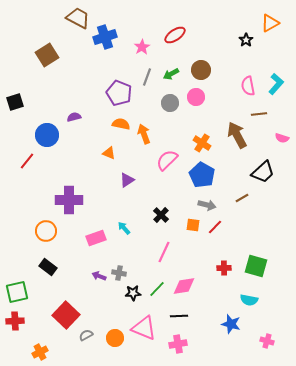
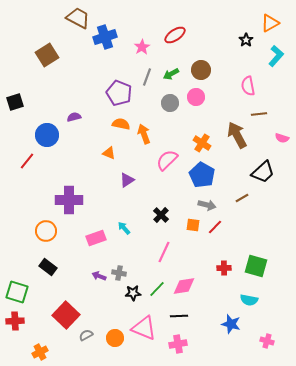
cyan L-shape at (276, 84): moved 28 px up
green square at (17, 292): rotated 30 degrees clockwise
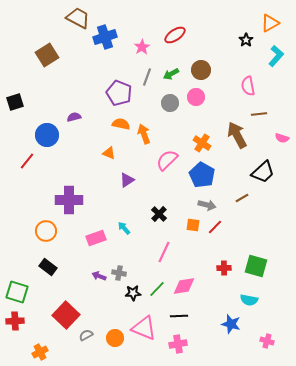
black cross at (161, 215): moved 2 px left, 1 px up
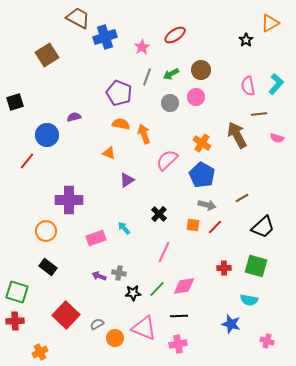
cyan L-shape at (276, 56): moved 28 px down
pink semicircle at (282, 138): moved 5 px left
black trapezoid at (263, 172): moved 55 px down
gray semicircle at (86, 335): moved 11 px right, 11 px up
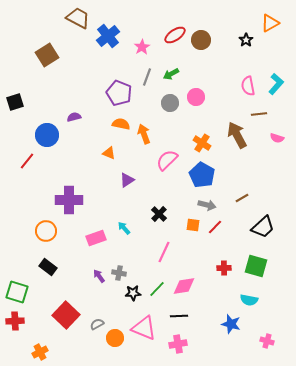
blue cross at (105, 37): moved 3 px right, 1 px up; rotated 20 degrees counterclockwise
brown circle at (201, 70): moved 30 px up
purple arrow at (99, 276): rotated 32 degrees clockwise
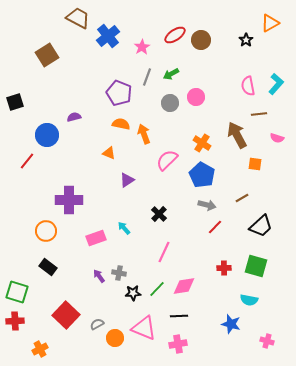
orange square at (193, 225): moved 62 px right, 61 px up
black trapezoid at (263, 227): moved 2 px left, 1 px up
orange cross at (40, 352): moved 3 px up
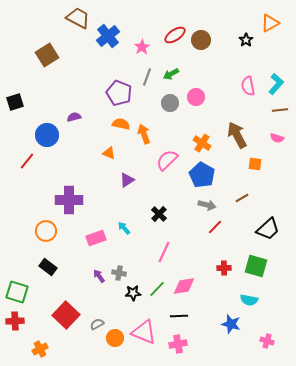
brown line at (259, 114): moved 21 px right, 4 px up
black trapezoid at (261, 226): moved 7 px right, 3 px down
pink triangle at (144, 328): moved 4 px down
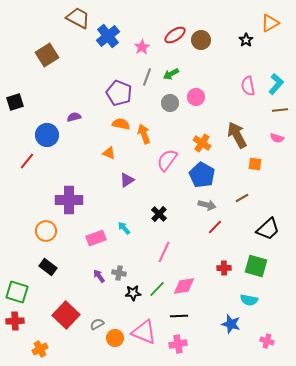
pink semicircle at (167, 160): rotated 10 degrees counterclockwise
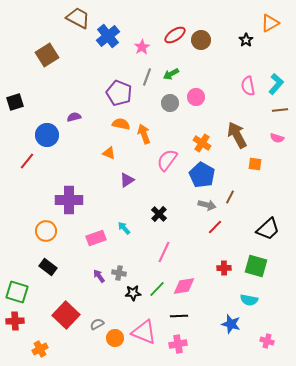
brown line at (242, 198): moved 12 px left, 1 px up; rotated 32 degrees counterclockwise
